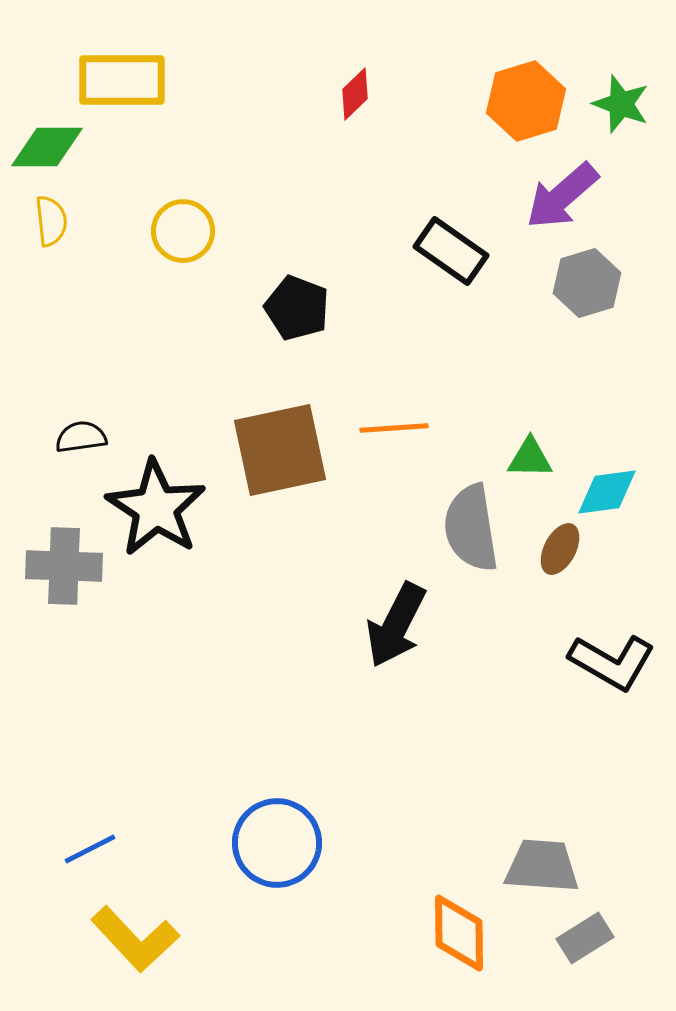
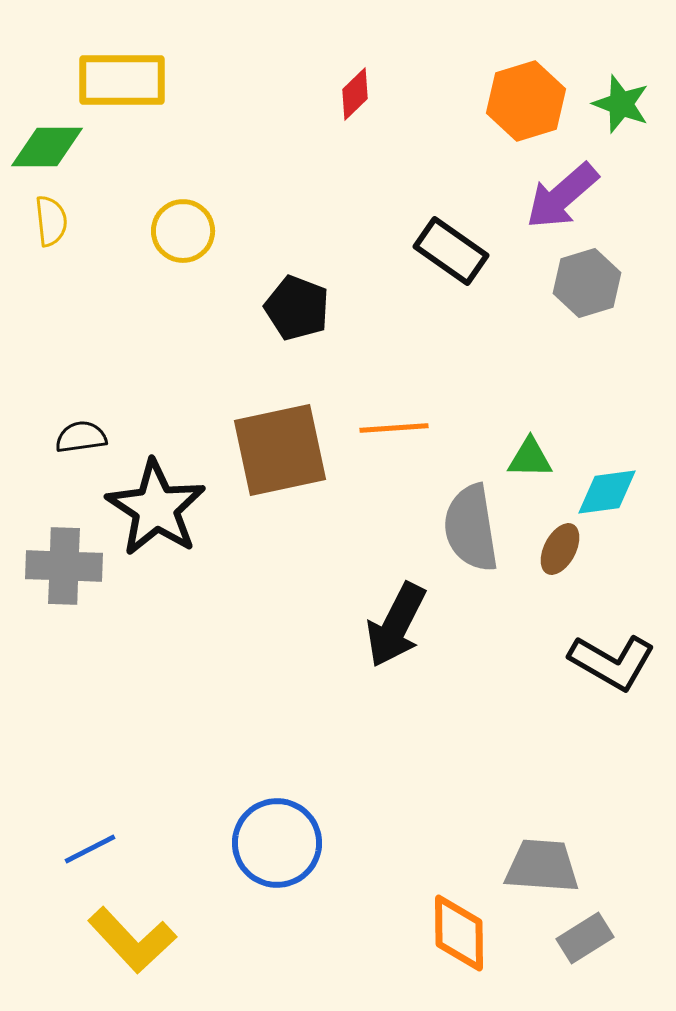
yellow L-shape: moved 3 px left, 1 px down
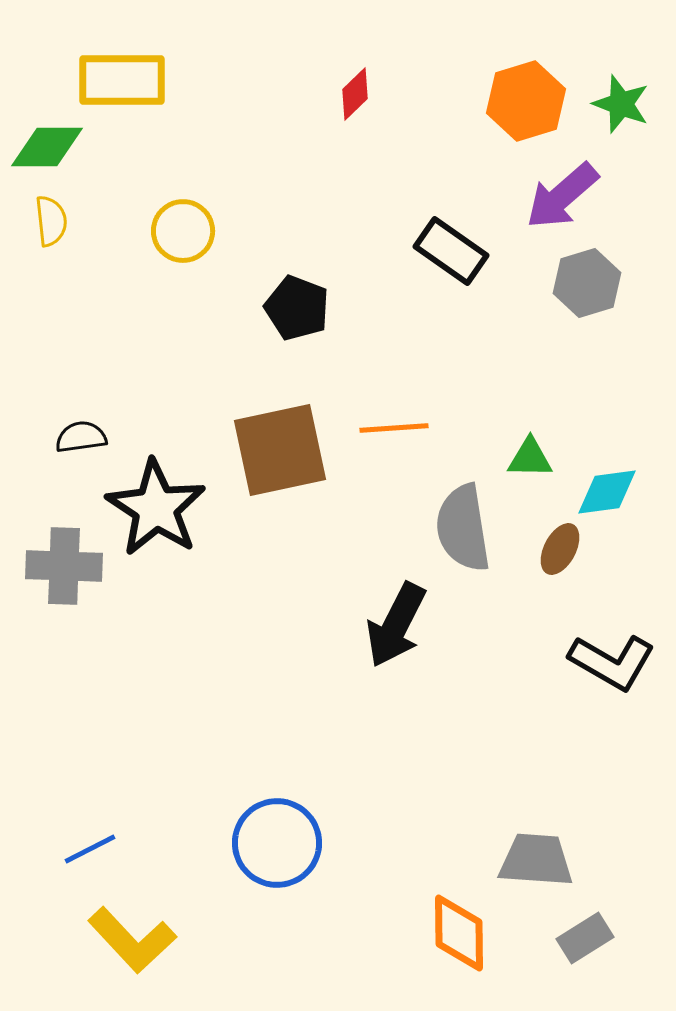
gray semicircle: moved 8 px left
gray trapezoid: moved 6 px left, 6 px up
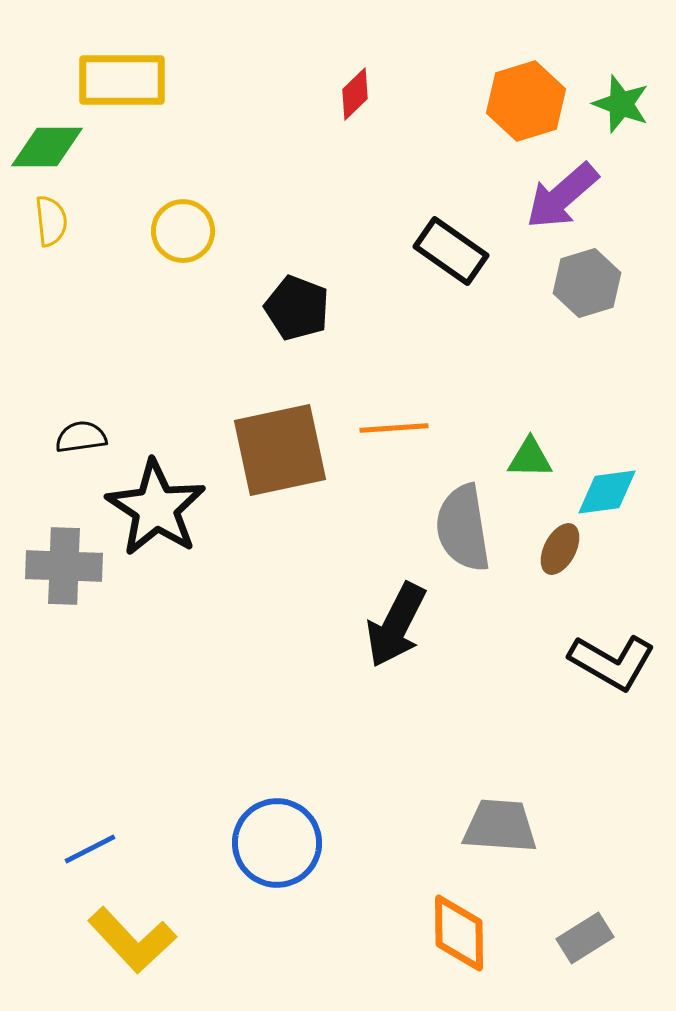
gray trapezoid: moved 36 px left, 34 px up
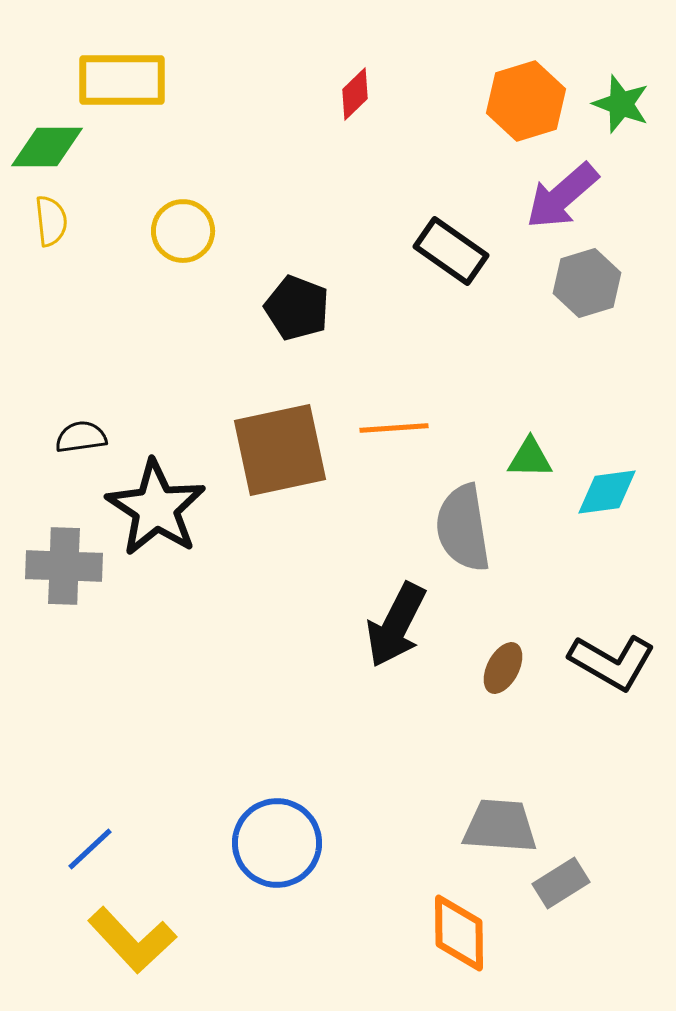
brown ellipse: moved 57 px left, 119 px down
blue line: rotated 16 degrees counterclockwise
gray rectangle: moved 24 px left, 55 px up
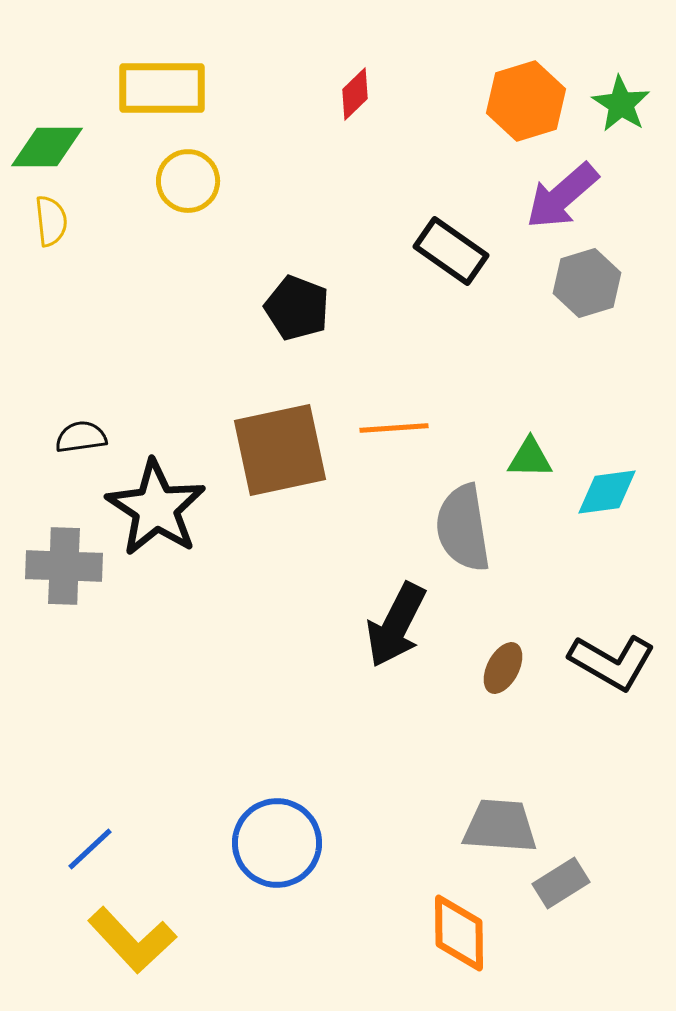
yellow rectangle: moved 40 px right, 8 px down
green star: rotated 12 degrees clockwise
yellow circle: moved 5 px right, 50 px up
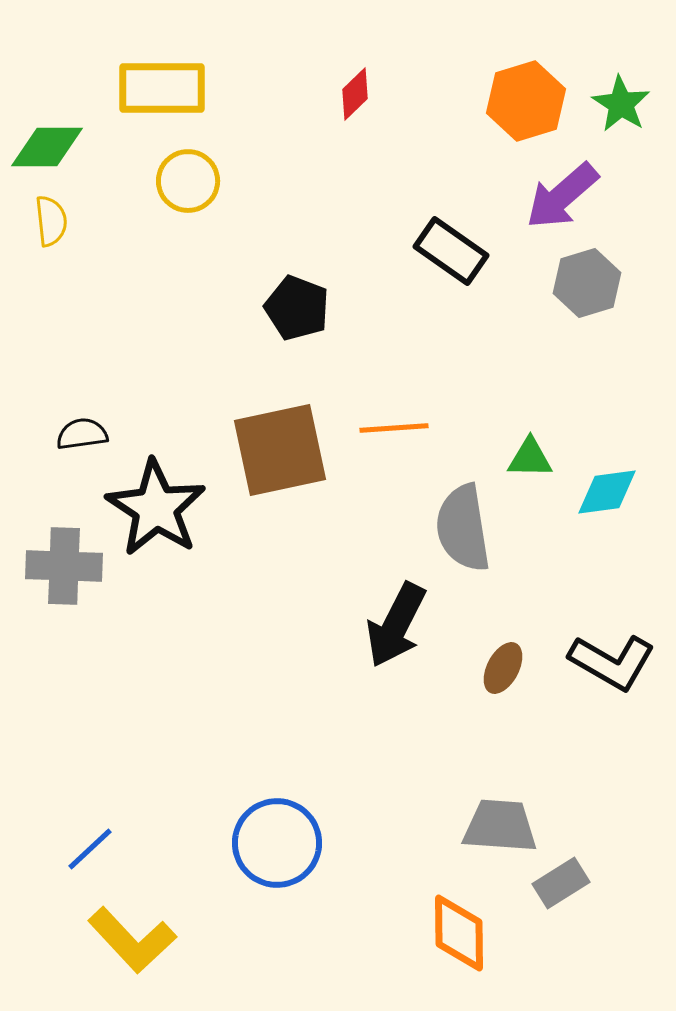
black semicircle: moved 1 px right, 3 px up
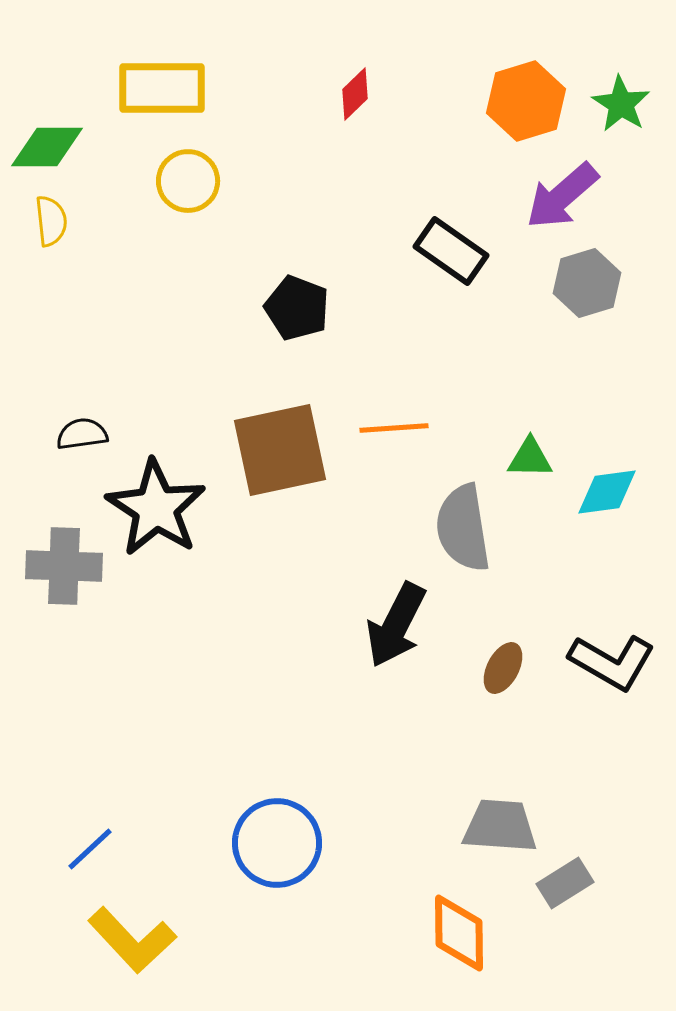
gray rectangle: moved 4 px right
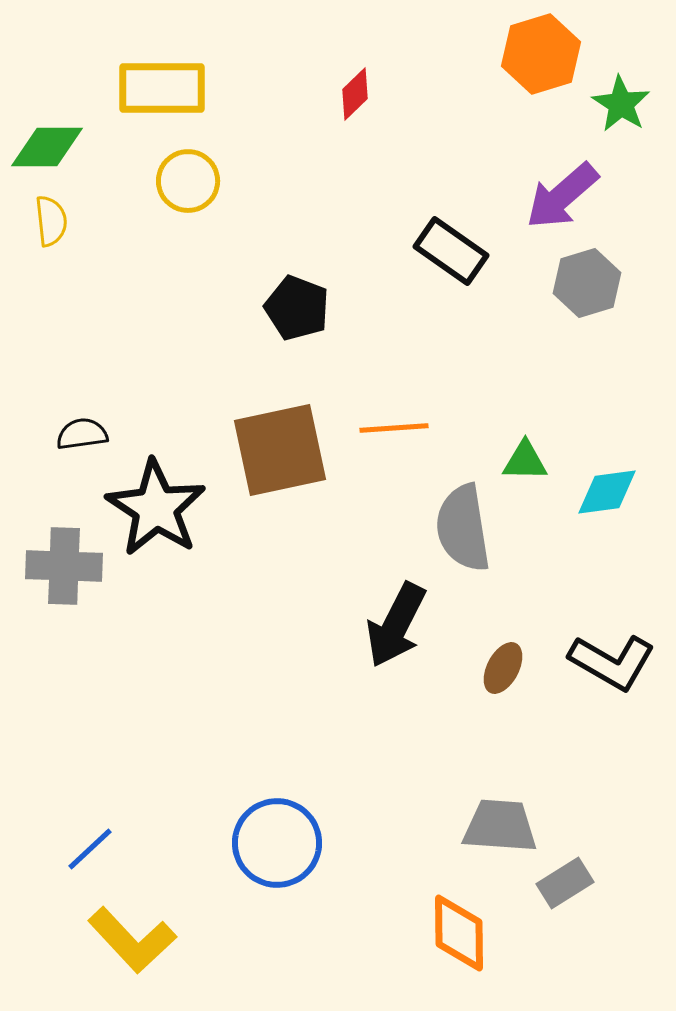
orange hexagon: moved 15 px right, 47 px up
green triangle: moved 5 px left, 3 px down
